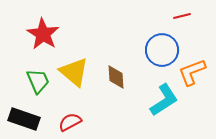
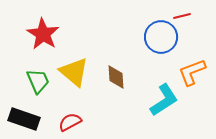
blue circle: moved 1 px left, 13 px up
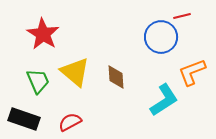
yellow triangle: moved 1 px right
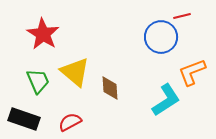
brown diamond: moved 6 px left, 11 px down
cyan L-shape: moved 2 px right
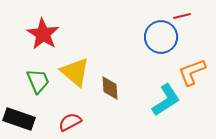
black rectangle: moved 5 px left
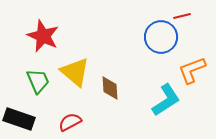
red star: moved 2 px down; rotated 8 degrees counterclockwise
orange L-shape: moved 2 px up
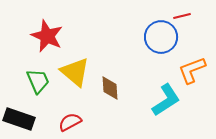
red star: moved 4 px right
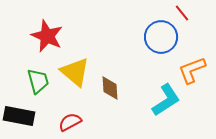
red line: moved 3 px up; rotated 66 degrees clockwise
green trapezoid: rotated 8 degrees clockwise
black rectangle: moved 3 px up; rotated 8 degrees counterclockwise
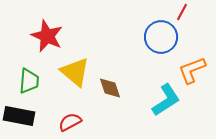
red line: moved 1 px up; rotated 66 degrees clockwise
green trapezoid: moved 9 px left; rotated 20 degrees clockwise
brown diamond: rotated 15 degrees counterclockwise
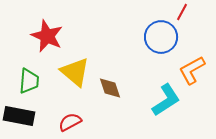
orange L-shape: rotated 8 degrees counterclockwise
